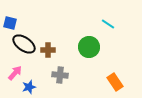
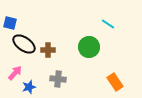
gray cross: moved 2 px left, 4 px down
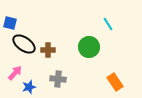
cyan line: rotated 24 degrees clockwise
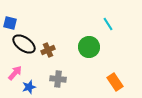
brown cross: rotated 24 degrees counterclockwise
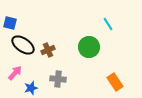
black ellipse: moved 1 px left, 1 px down
blue star: moved 2 px right, 1 px down
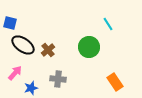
brown cross: rotated 16 degrees counterclockwise
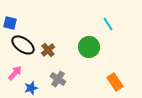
gray cross: rotated 28 degrees clockwise
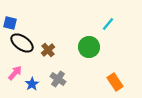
cyan line: rotated 72 degrees clockwise
black ellipse: moved 1 px left, 2 px up
blue star: moved 1 px right, 4 px up; rotated 16 degrees counterclockwise
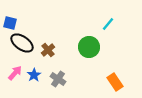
blue star: moved 2 px right, 9 px up
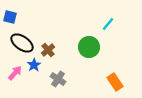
blue square: moved 6 px up
blue star: moved 10 px up
